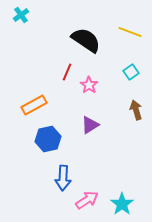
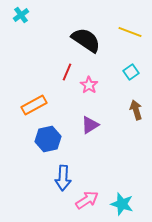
cyan star: rotated 20 degrees counterclockwise
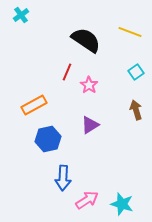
cyan square: moved 5 px right
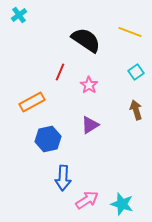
cyan cross: moved 2 px left
red line: moved 7 px left
orange rectangle: moved 2 px left, 3 px up
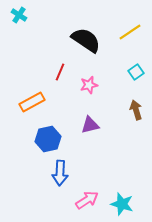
cyan cross: rotated 21 degrees counterclockwise
yellow line: rotated 55 degrees counterclockwise
pink star: rotated 24 degrees clockwise
purple triangle: rotated 18 degrees clockwise
blue arrow: moved 3 px left, 5 px up
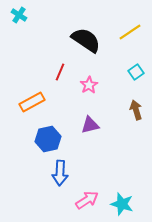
pink star: rotated 18 degrees counterclockwise
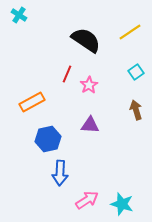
red line: moved 7 px right, 2 px down
purple triangle: rotated 18 degrees clockwise
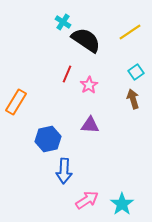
cyan cross: moved 44 px right, 7 px down
orange rectangle: moved 16 px left; rotated 30 degrees counterclockwise
brown arrow: moved 3 px left, 11 px up
blue arrow: moved 4 px right, 2 px up
cyan star: rotated 20 degrees clockwise
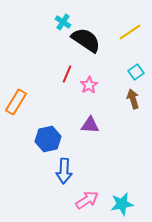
cyan star: rotated 25 degrees clockwise
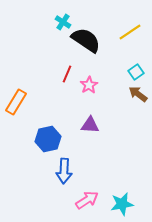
brown arrow: moved 5 px right, 5 px up; rotated 36 degrees counterclockwise
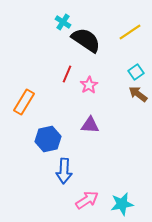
orange rectangle: moved 8 px right
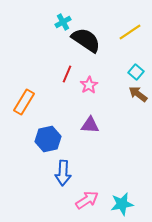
cyan cross: rotated 28 degrees clockwise
cyan square: rotated 14 degrees counterclockwise
blue arrow: moved 1 px left, 2 px down
